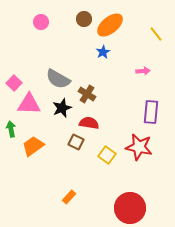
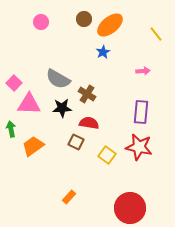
black star: rotated 18 degrees clockwise
purple rectangle: moved 10 px left
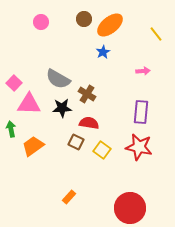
yellow square: moved 5 px left, 5 px up
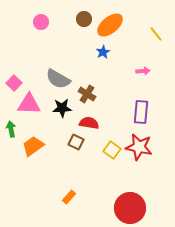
yellow square: moved 10 px right
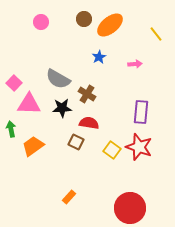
blue star: moved 4 px left, 5 px down
pink arrow: moved 8 px left, 7 px up
red star: rotated 8 degrees clockwise
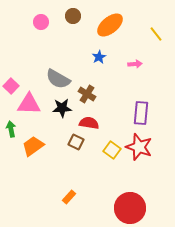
brown circle: moved 11 px left, 3 px up
pink square: moved 3 px left, 3 px down
purple rectangle: moved 1 px down
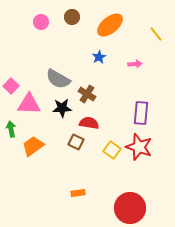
brown circle: moved 1 px left, 1 px down
orange rectangle: moved 9 px right, 4 px up; rotated 40 degrees clockwise
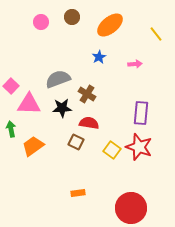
gray semicircle: rotated 130 degrees clockwise
red circle: moved 1 px right
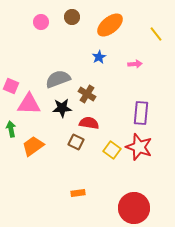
pink square: rotated 21 degrees counterclockwise
red circle: moved 3 px right
